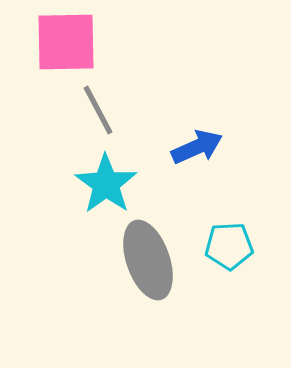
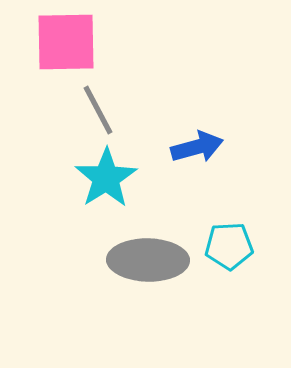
blue arrow: rotated 9 degrees clockwise
cyan star: moved 6 px up; rotated 4 degrees clockwise
gray ellipse: rotated 70 degrees counterclockwise
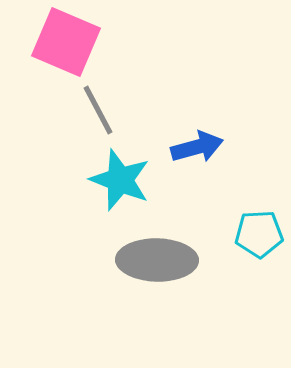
pink square: rotated 24 degrees clockwise
cyan star: moved 14 px right, 2 px down; rotated 18 degrees counterclockwise
cyan pentagon: moved 30 px right, 12 px up
gray ellipse: moved 9 px right
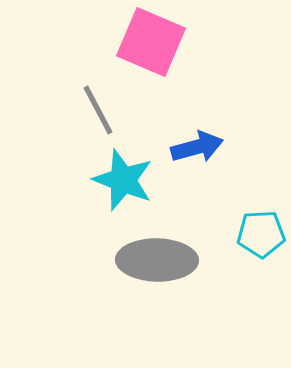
pink square: moved 85 px right
cyan star: moved 3 px right
cyan pentagon: moved 2 px right
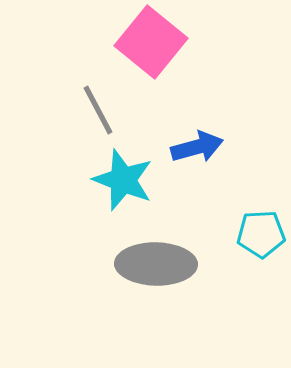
pink square: rotated 16 degrees clockwise
gray ellipse: moved 1 px left, 4 px down
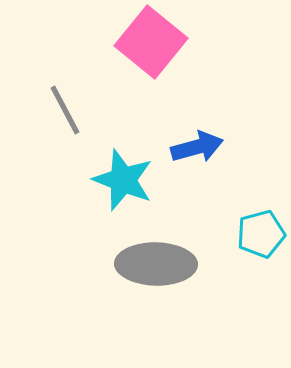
gray line: moved 33 px left
cyan pentagon: rotated 12 degrees counterclockwise
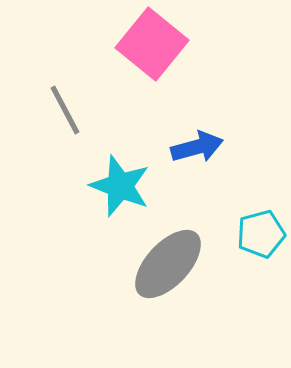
pink square: moved 1 px right, 2 px down
cyan star: moved 3 px left, 6 px down
gray ellipse: moved 12 px right; rotated 48 degrees counterclockwise
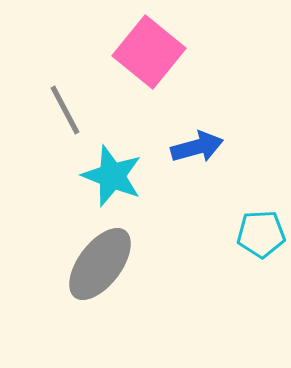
pink square: moved 3 px left, 8 px down
cyan star: moved 8 px left, 10 px up
cyan pentagon: rotated 12 degrees clockwise
gray ellipse: moved 68 px left; rotated 6 degrees counterclockwise
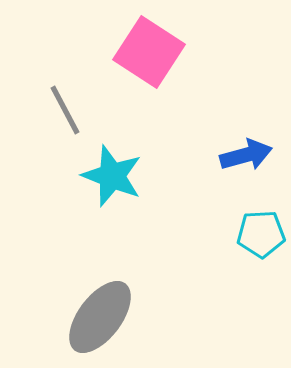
pink square: rotated 6 degrees counterclockwise
blue arrow: moved 49 px right, 8 px down
gray ellipse: moved 53 px down
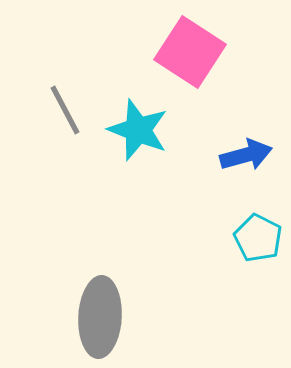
pink square: moved 41 px right
cyan star: moved 26 px right, 46 px up
cyan pentagon: moved 3 px left, 4 px down; rotated 30 degrees clockwise
gray ellipse: rotated 34 degrees counterclockwise
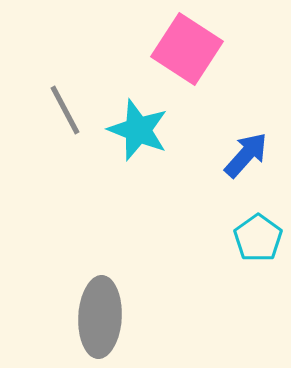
pink square: moved 3 px left, 3 px up
blue arrow: rotated 33 degrees counterclockwise
cyan pentagon: rotated 9 degrees clockwise
